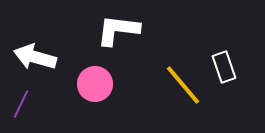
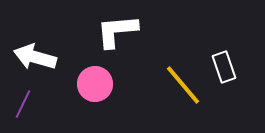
white L-shape: moved 1 px left, 1 px down; rotated 12 degrees counterclockwise
purple line: moved 2 px right
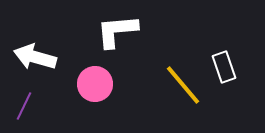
purple line: moved 1 px right, 2 px down
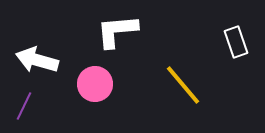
white arrow: moved 2 px right, 3 px down
white rectangle: moved 12 px right, 25 px up
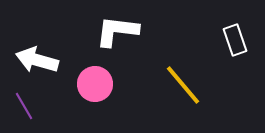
white L-shape: rotated 12 degrees clockwise
white rectangle: moved 1 px left, 2 px up
purple line: rotated 56 degrees counterclockwise
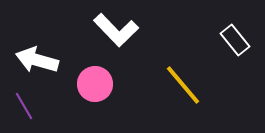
white L-shape: moved 1 px left, 1 px up; rotated 141 degrees counterclockwise
white rectangle: rotated 20 degrees counterclockwise
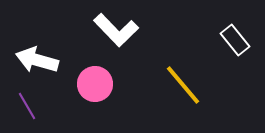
purple line: moved 3 px right
